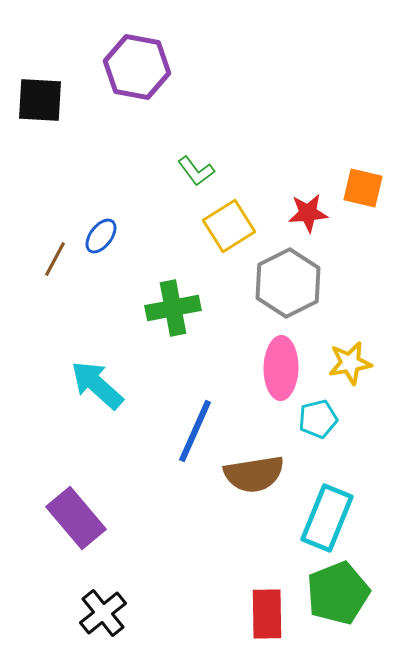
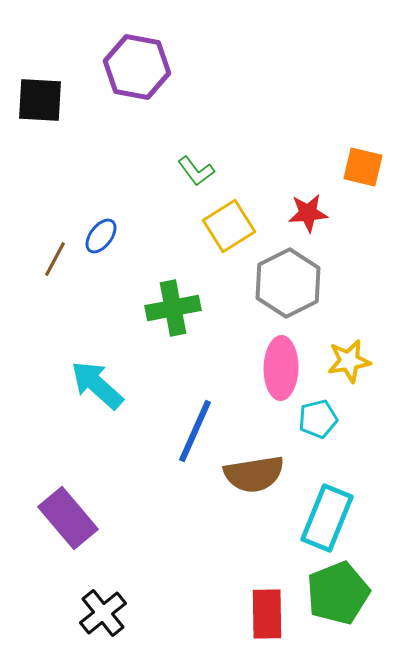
orange square: moved 21 px up
yellow star: moved 1 px left, 2 px up
purple rectangle: moved 8 px left
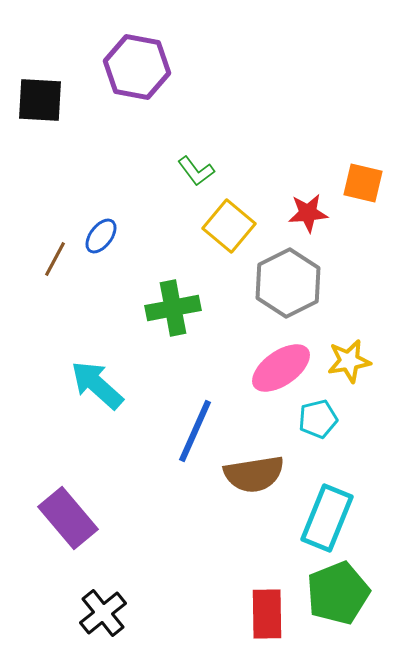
orange square: moved 16 px down
yellow square: rotated 18 degrees counterclockwise
pink ellipse: rotated 54 degrees clockwise
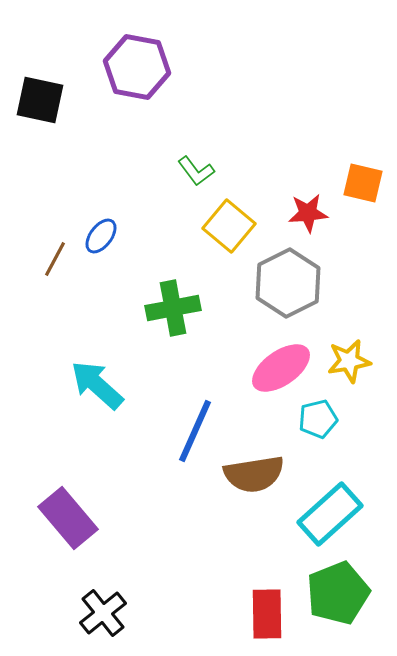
black square: rotated 9 degrees clockwise
cyan rectangle: moved 3 px right, 4 px up; rotated 26 degrees clockwise
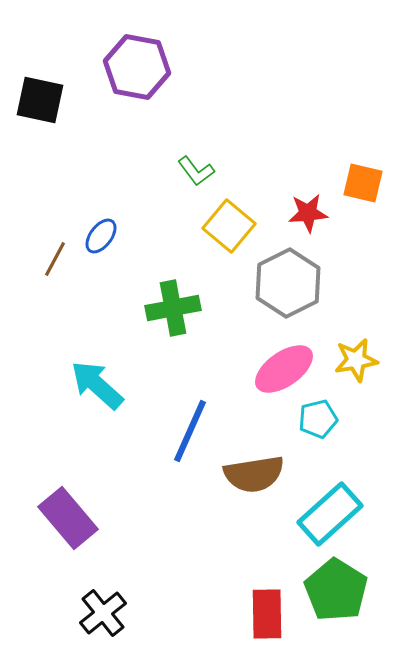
yellow star: moved 7 px right, 1 px up
pink ellipse: moved 3 px right, 1 px down
blue line: moved 5 px left
green pentagon: moved 2 px left, 3 px up; rotated 18 degrees counterclockwise
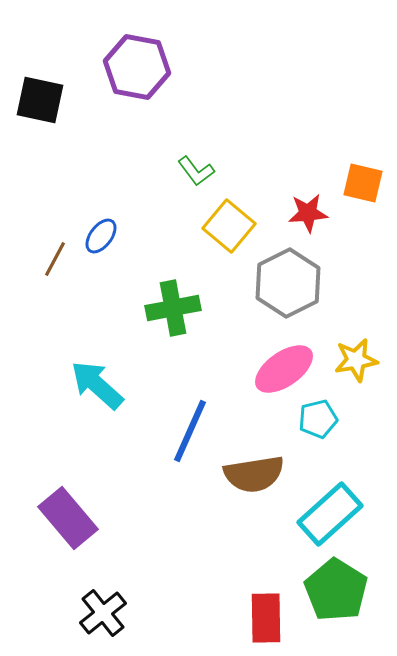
red rectangle: moved 1 px left, 4 px down
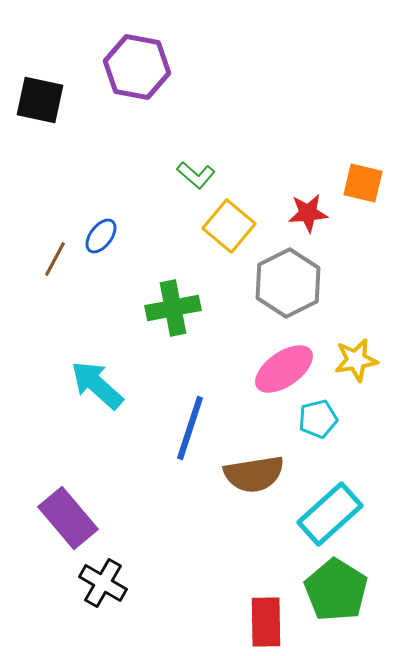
green L-shape: moved 4 px down; rotated 12 degrees counterclockwise
blue line: moved 3 px up; rotated 6 degrees counterclockwise
black cross: moved 30 px up; rotated 21 degrees counterclockwise
red rectangle: moved 4 px down
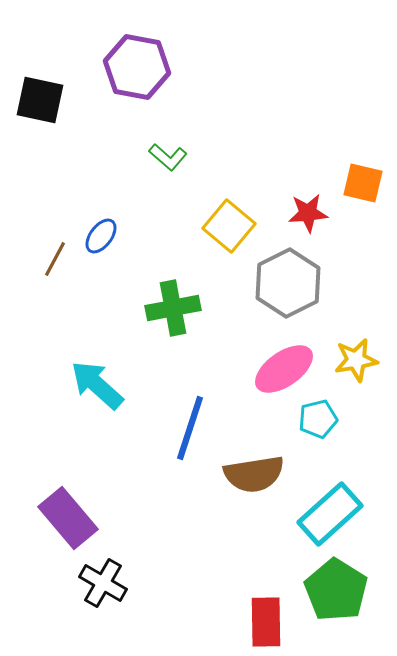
green L-shape: moved 28 px left, 18 px up
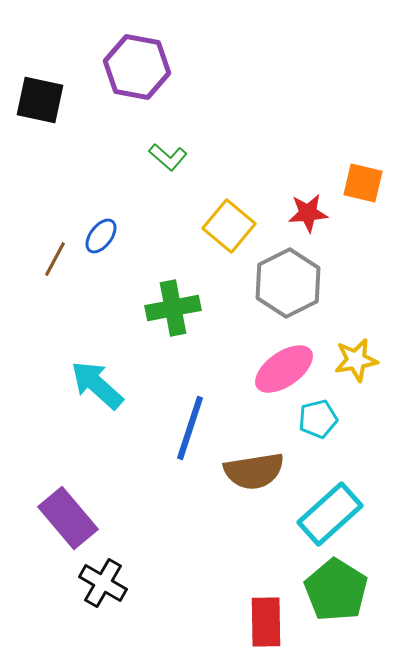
brown semicircle: moved 3 px up
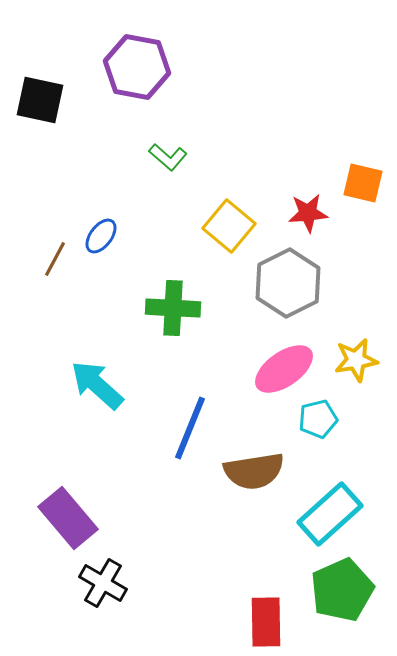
green cross: rotated 14 degrees clockwise
blue line: rotated 4 degrees clockwise
green pentagon: moved 6 px right; rotated 16 degrees clockwise
